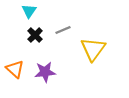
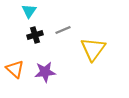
black cross: rotated 28 degrees clockwise
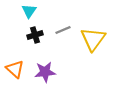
yellow triangle: moved 10 px up
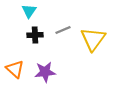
black cross: rotated 14 degrees clockwise
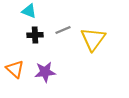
cyan triangle: rotated 42 degrees counterclockwise
